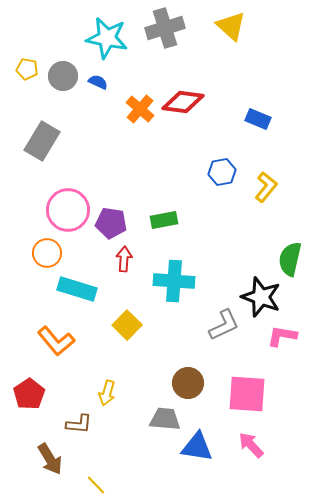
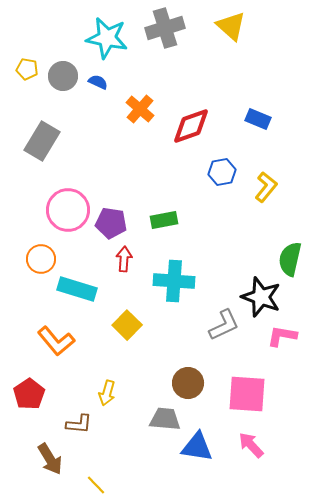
red diamond: moved 8 px right, 24 px down; rotated 27 degrees counterclockwise
orange circle: moved 6 px left, 6 px down
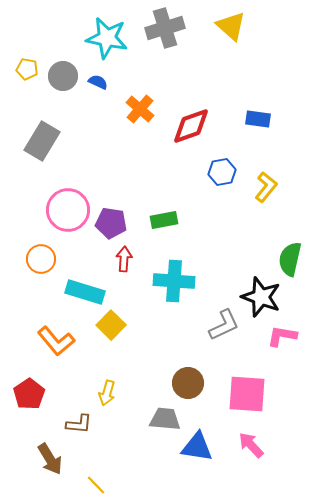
blue rectangle: rotated 15 degrees counterclockwise
cyan rectangle: moved 8 px right, 3 px down
yellow square: moved 16 px left
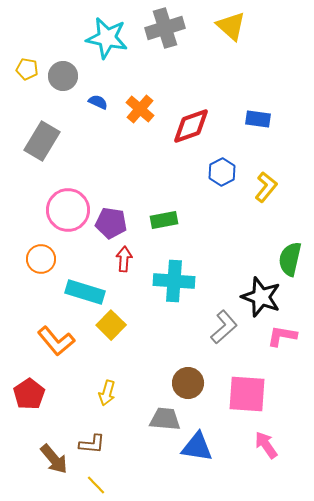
blue semicircle: moved 20 px down
blue hexagon: rotated 16 degrees counterclockwise
gray L-shape: moved 2 px down; rotated 16 degrees counterclockwise
brown L-shape: moved 13 px right, 20 px down
pink arrow: moved 15 px right; rotated 8 degrees clockwise
brown arrow: moved 4 px right; rotated 8 degrees counterclockwise
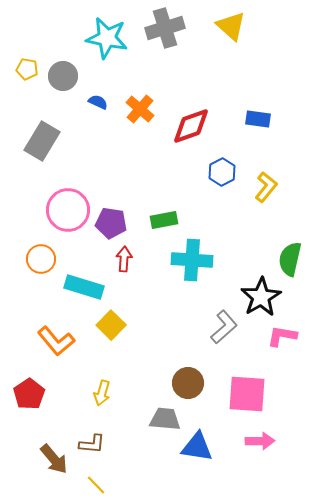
cyan cross: moved 18 px right, 21 px up
cyan rectangle: moved 1 px left, 5 px up
black star: rotated 21 degrees clockwise
yellow arrow: moved 5 px left
pink arrow: moved 6 px left, 4 px up; rotated 124 degrees clockwise
